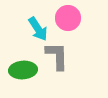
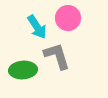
cyan arrow: moved 1 px left, 2 px up
gray L-shape: rotated 16 degrees counterclockwise
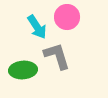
pink circle: moved 1 px left, 1 px up
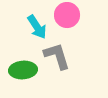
pink circle: moved 2 px up
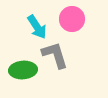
pink circle: moved 5 px right, 4 px down
gray L-shape: moved 2 px left, 1 px up
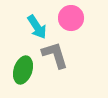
pink circle: moved 1 px left, 1 px up
green ellipse: rotated 68 degrees counterclockwise
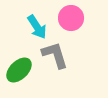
green ellipse: moved 4 px left; rotated 28 degrees clockwise
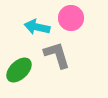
cyan arrow: rotated 135 degrees clockwise
gray L-shape: moved 2 px right
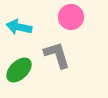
pink circle: moved 1 px up
cyan arrow: moved 18 px left
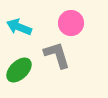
pink circle: moved 6 px down
cyan arrow: rotated 10 degrees clockwise
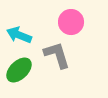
pink circle: moved 1 px up
cyan arrow: moved 8 px down
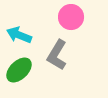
pink circle: moved 5 px up
gray L-shape: rotated 132 degrees counterclockwise
